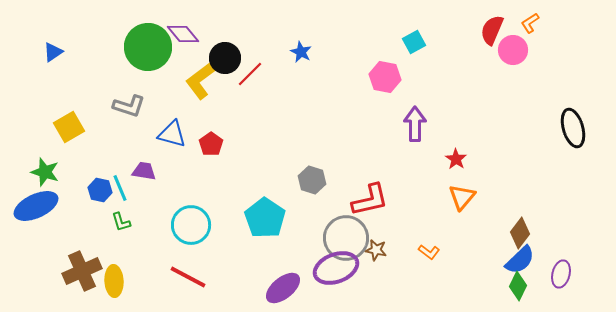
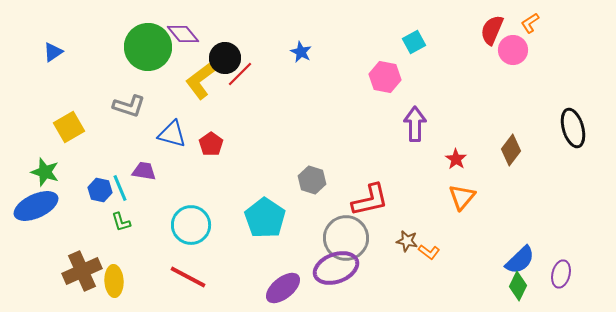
red line at (250, 74): moved 10 px left
brown diamond at (520, 233): moved 9 px left, 83 px up
brown star at (376, 250): moved 31 px right, 9 px up
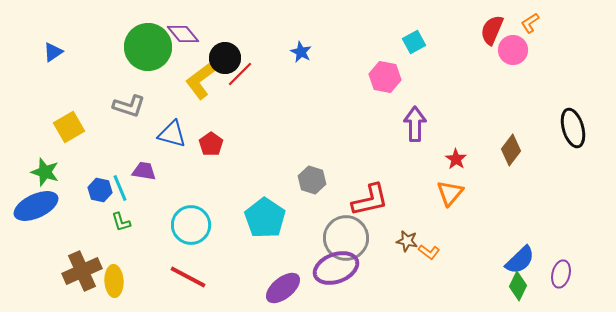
orange triangle at (462, 197): moved 12 px left, 4 px up
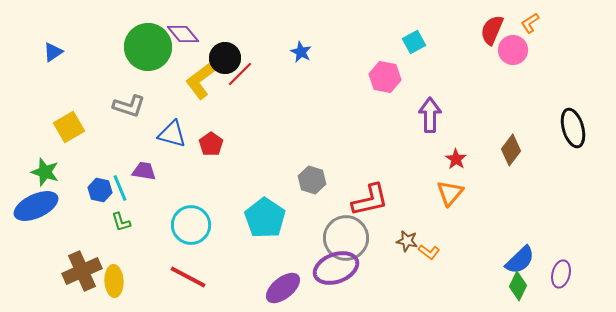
purple arrow at (415, 124): moved 15 px right, 9 px up
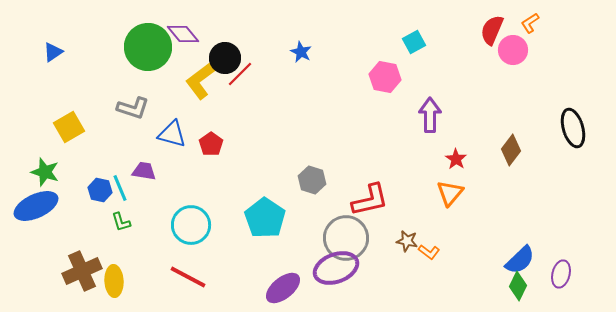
gray L-shape at (129, 106): moved 4 px right, 2 px down
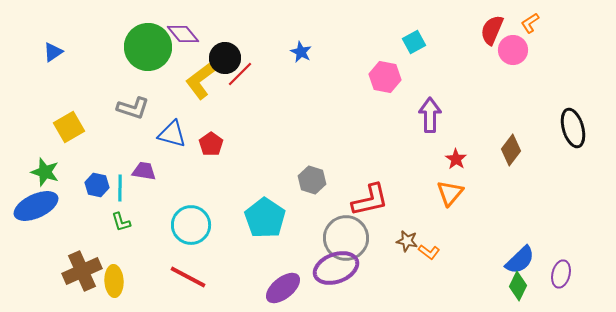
cyan line at (120, 188): rotated 24 degrees clockwise
blue hexagon at (100, 190): moved 3 px left, 5 px up
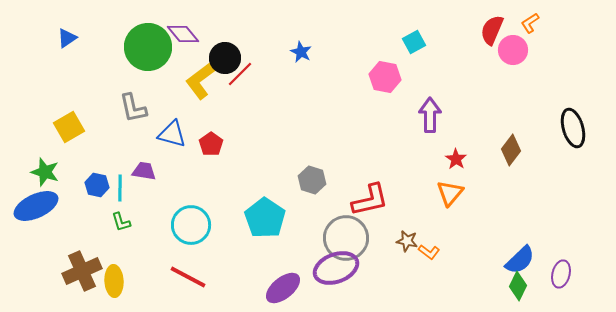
blue triangle at (53, 52): moved 14 px right, 14 px up
gray L-shape at (133, 108): rotated 60 degrees clockwise
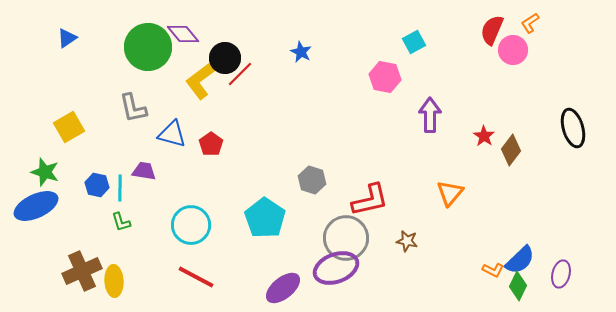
red star at (456, 159): moved 28 px right, 23 px up
orange L-shape at (429, 252): moved 64 px right, 18 px down; rotated 10 degrees counterclockwise
red line at (188, 277): moved 8 px right
